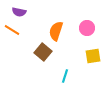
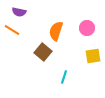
cyan line: moved 1 px left, 1 px down
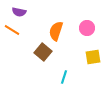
yellow square: moved 1 px down
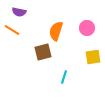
brown square: rotated 36 degrees clockwise
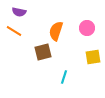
orange line: moved 2 px right, 1 px down
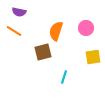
pink circle: moved 1 px left
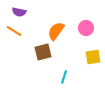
orange semicircle: rotated 18 degrees clockwise
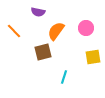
purple semicircle: moved 19 px right
orange line: rotated 14 degrees clockwise
